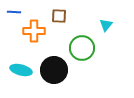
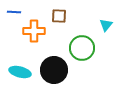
cyan ellipse: moved 1 px left, 2 px down
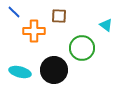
blue line: rotated 40 degrees clockwise
cyan triangle: rotated 32 degrees counterclockwise
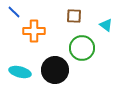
brown square: moved 15 px right
black circle: moved 1 px right
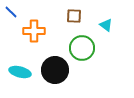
blue line: moved 3 px left
